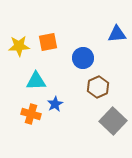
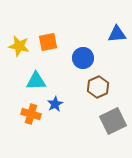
yellow star: rotated 15 degrees clockwise
gray square: rotated 20 degrees clockwise
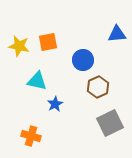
blue circle: moved 2 px down
cyan triangle: moved 1 px right; rotated 15 degrees clockwise
orange cross: moved 22 px down
gray square: moved 3 px left, 2 px down
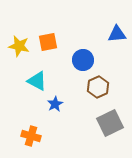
cyan triangle: rotated 15 degrees clockwise
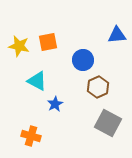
blue triangle: moved 1 px down
gray square: moved 2 px left; rotated 36 degrees counterclockwise
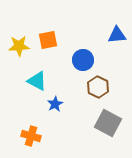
orange square: moved 2 px up
yellow star: rotated 15 degrees counterclockwise
brown hexagon: rotated 10 degrees counterclockwise
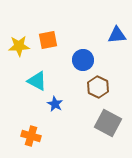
blue star: rotated 14 degrees counterclockwise
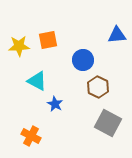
orange cross: rotated 12 degrees clockwise
